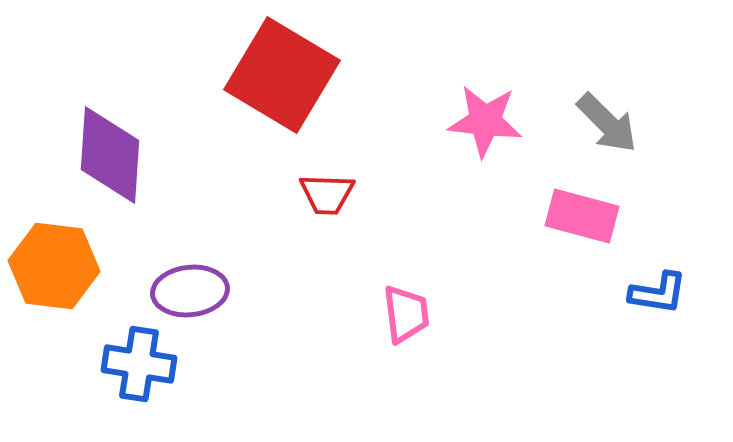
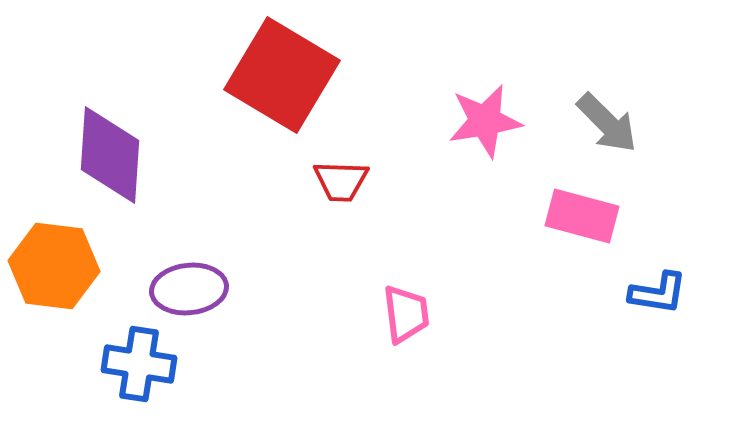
pink star: rotated 16 degrees counterclockwise
red trapezoid: moved 14 px right, 13 px up
purple ellipse: moved 1 px left, 2 px up
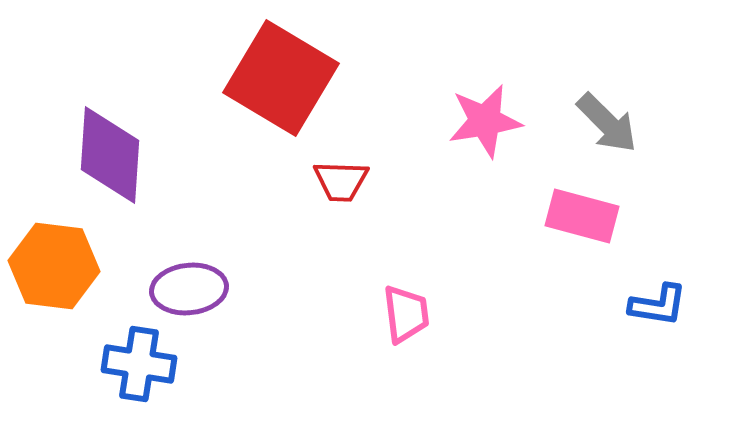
red square: moved 1 px left, 3 px down
blue L-shape: moved 12 px down
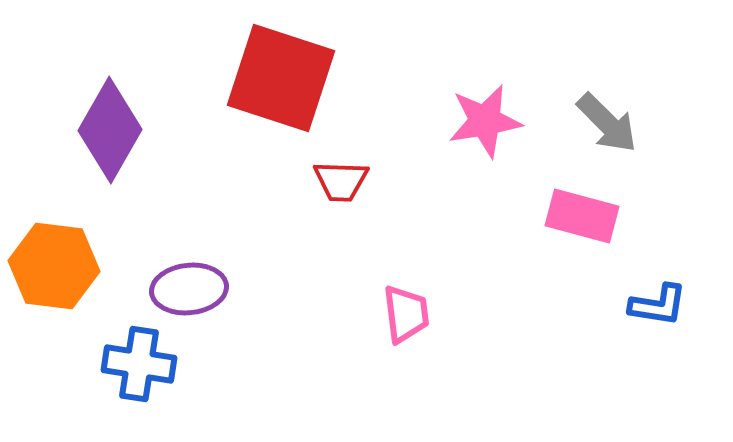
red square: rotated 13 degrees counterclockwise
purple diamond: moved 25 px up; rotated 26 degrees clockwise
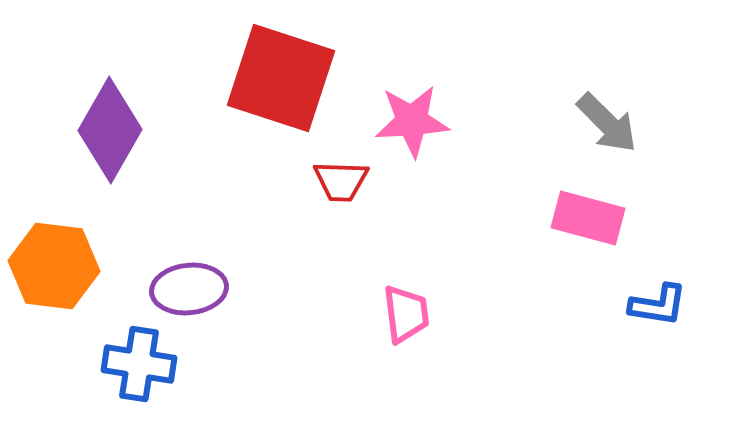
pink star: moved 73 px left; rotated 6 degrees clockwise
pink rectangle: moved 6 px right, 2 px down
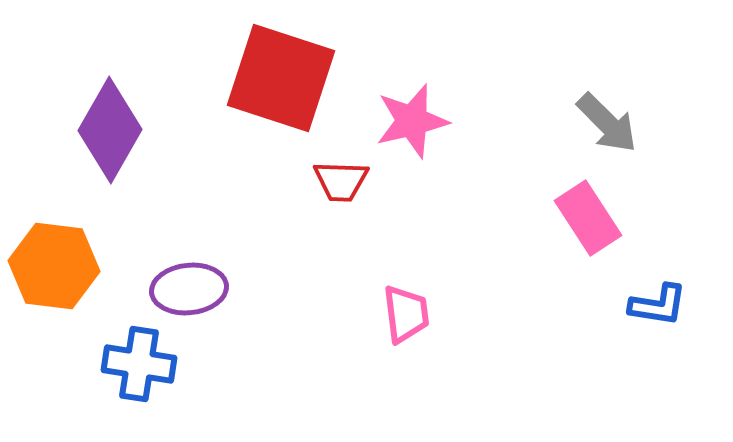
pink star: rotated 10 degrees counterclockwise
pink rectangle: rotated 42 degrees clockwise
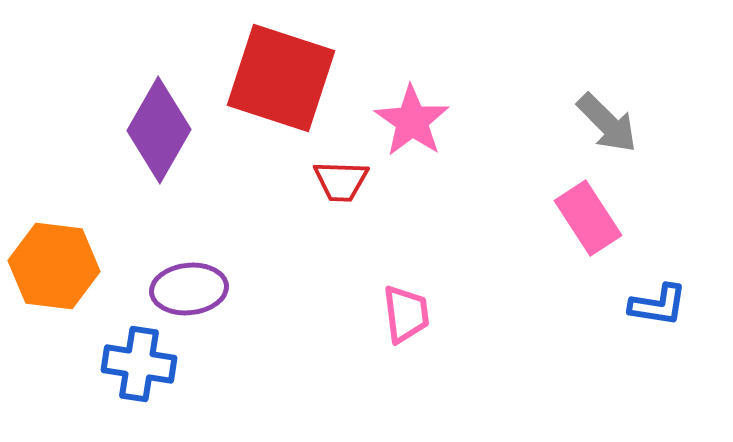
pink star: rotated 24 degrees counterclockwise
purple diamond: moved 49 px right
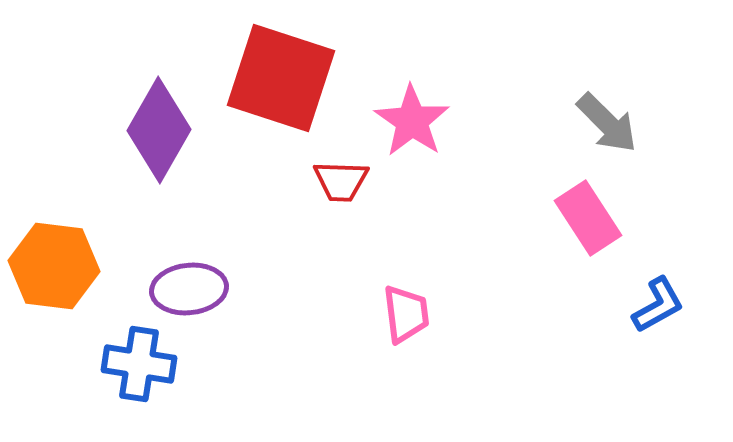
blue L-shape: rotated 38 degrees counterclockwise
